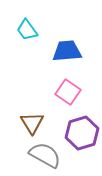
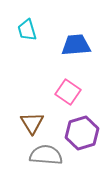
cyan trapezoid: rotated 20 degrees clockwise
blue trapezoid: moved 9 px right, 6 px up
gray semicircle: moved 1 px right; rotated 24 degrees counterclockwise
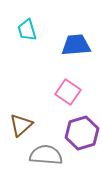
brown triangle: moved 11 px left, 2 px down; rotated 20 degrees clockwise
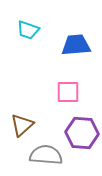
cyan trapezoid: moved 1 px right; rotated 55 degrees counterclockwise
pink square: rotated 35 degrees counterclockwise
brown triangle: moved 1 px right
purple hexagon: rotated 20 degrees clockwise
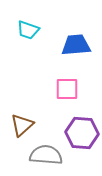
pink square: moved 1 px left, 3 px up
